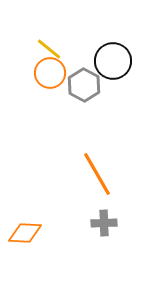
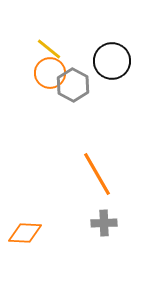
black circle: moved 1 px left
gray hexagon: moved 11 px left
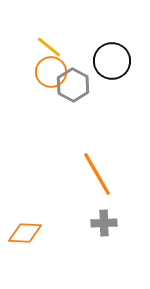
yellow line: moved 2 px up
orange circle: moved 1 px right, 1 px up
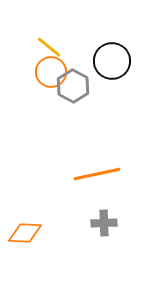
gray hexagon: moved 1 px down
orange line: rotated 72 degrees counterclockwise
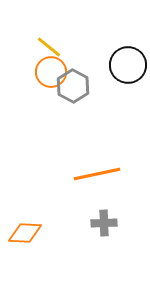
black circle: moved 16 px right, 4 px down
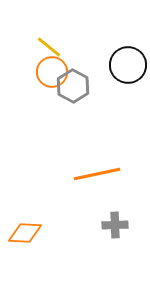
orange circle: moved 1 px right
gray cross: moved 11 px right, 2 px down
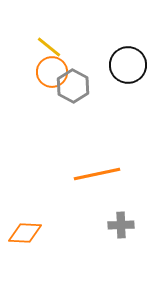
gray cross: moved 6 px right
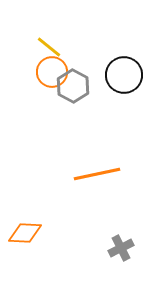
black circle: moved 4 px left, 10 px down
gray cross: moved 23 px down; rotated 25 degrees counterclockwise
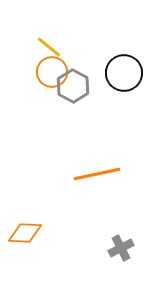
black circle: moved 2 px up
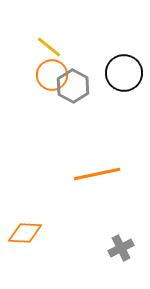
orange circle: moved 3 px down
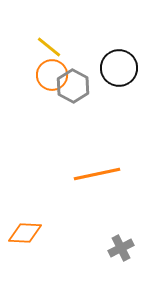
black circle: moved 5 px left, 5 px up
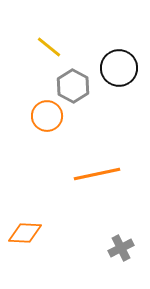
orange circle: moved 5 px left, 41 px down
